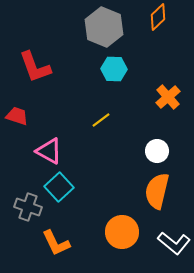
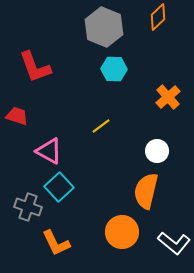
yellow line: moved 6 px down
orange semicircle: moved 11 px left
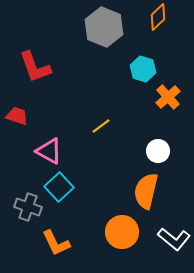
cyan hexagon: moved 29 px right; rotated 15 degrees clockwise
white circle: moved 1 px right
white L-shape: moved 4 px up
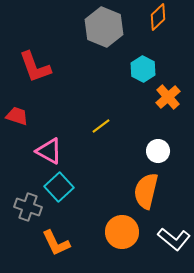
cyan hexagon: rotated 10 degrees clockwise
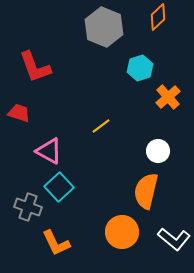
cyan hexagon: moved 3 px left, 1 px up; rotated 15 degrees clockwise
red trapezoid: moved 2 px right, 3 px up
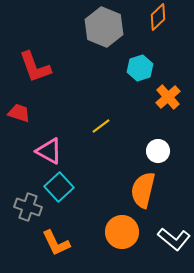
orange semicircle: moved 3 px left, 1 px up
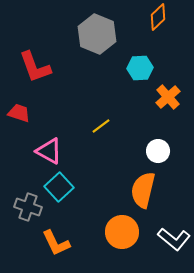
gray hexagon: moved 7 px left, 7 px down
cyan hexagon: rotated 15 degrees clockwise
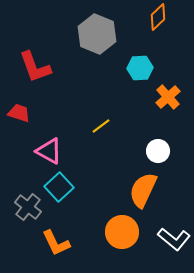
orange semicircle: rotated 12 degrees clockwise
gray cross: rotated 20 degrees clockwise
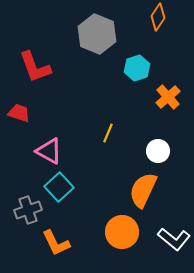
orange diamond: rotated 12 degrees counterclockwise
cyan hexagon: moved 3 px left; rotated 15 degrees counterclockwise
yellow line: moved 7 px right, 7 px down; rotated 30 degrees counterclockwise
gray cross: moved 3 px down; rotated 32 degrees clockwise
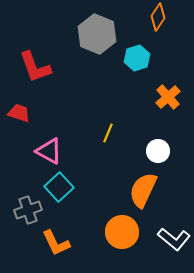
cyan hexagon: moved 10 px up
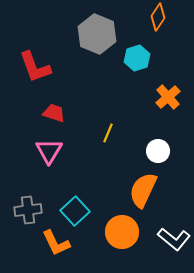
red trapezoid: moved 35 px right
pink triangle: rotated 32 degrees clockwise
cyan square: moved 16 px right, 24 px down
gray cross: rotated 12 degrees clockwise
